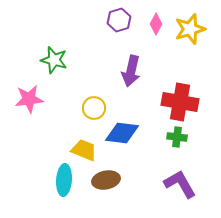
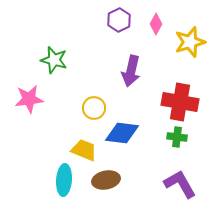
purple hexagon: rotated 10 degrees counterclockwise
yellow star: moved 13 px down
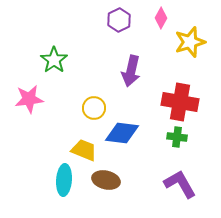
pink diamond: moved 5 px right, 6 px up
green star: rotated 20 degrees clockwise
brown ellipse: rotated 24 degrees clockwise
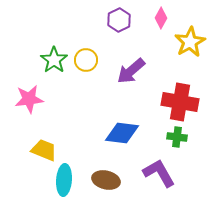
yellow star: rotated 12 degrees counterclockwise
purple arrow: rotated 36 degrees clockwise
yellow circle: moved 8 px left, 48 px up
yellow trapezoid: moved 40 px left
purple L-shape: moved 21 px left, 11 px up
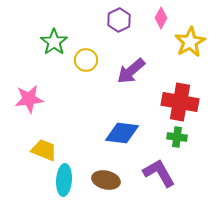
green star: moved 18 px up
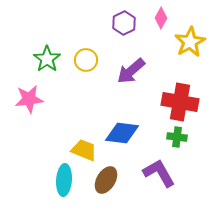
purple hexagon: moved 5 px right, 3 px down
green star: moved 7 px left, 17 px down
yellow trapezoid: moved 40 px right
brown ellipse: rotated 72 degrees counterclockwise
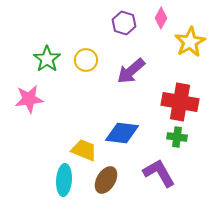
purple hexagon: rotated 15 degrees counterclockwise
